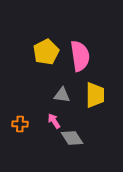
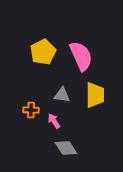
yellow pentagon: moved 3 px left
pink semicircle: moved 1 px right; rotated 16 degrees counterclockwise
orange cross: moved 11 px right, 14 px up
gray diamond: moved 6 px left, 10 px down
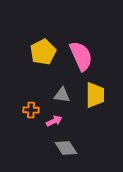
pink arrow: rotated 98 degrees clockwise
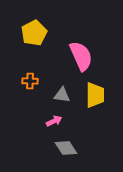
yellow pentagon: moved 9 px left, 19 px up
orange cross: moved 1 px left, 29 px up
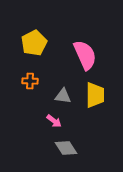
yellow pentagon: moved 10 px down
pink semicircle: moved 4 px right, 1 px up
gray triangle: moved 1 px right, 1 px down
pink arrow: rotated 63 degrees clockwise
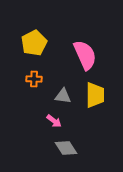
orange cross: moved 4 px right, 2 px up
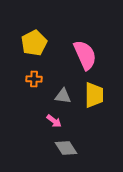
yellow trapezoid: moved 1 px left
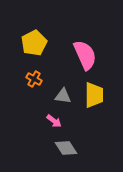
orange cross: rotated 28 degrees clockwise
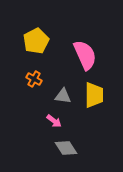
yellow pentagon: moved 2 px right, 2 px up
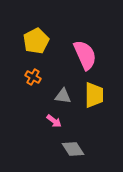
orange cross: moved 1 px left, 2 px up
gray diamond: moved 7 px right, 1 px down
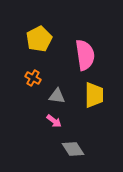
yellow pentagon: moved 3 px right, 2 px up
pink semicircle: rotated 16 degrees clockwise
orange cross: moved 1 px down
gray triangle: moved 6 px left
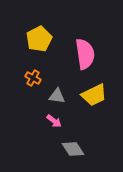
pink semicircle: moved 1 px up
yellow trapezoid: rotated 64 degrees clockwise
